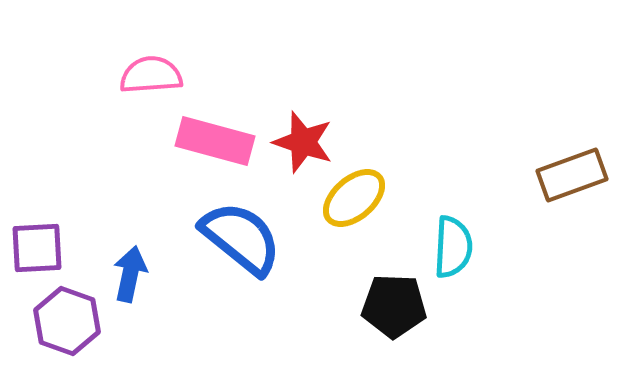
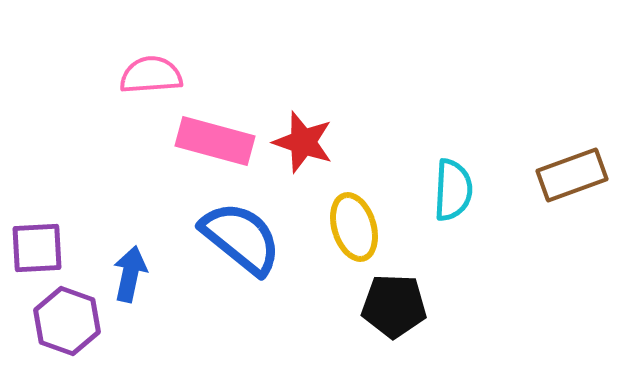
yellow ellipse: moved 29 px down; rotated 66 degrees counterclockwise
cyan semicircle: moved 57 px up
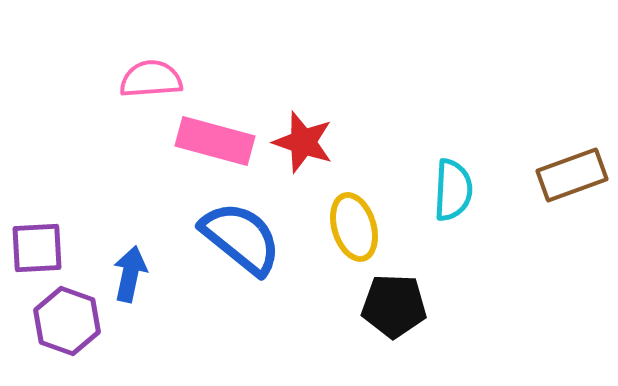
pink semicircle: moved 4 px down
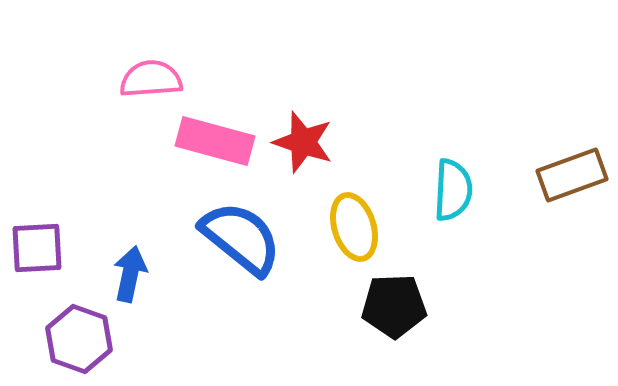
black pentagon: rotated 4 degrees counterclockwise
purple hexagon: moved 12 px right, 18 px down
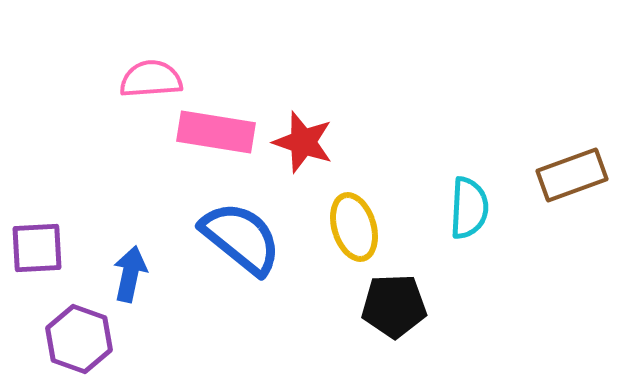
pink rectangle: moved 1 px right, 9 px up; rotated 6 degrees counterclockwise
cyan semicircle: moved 16 px right, 18 px down
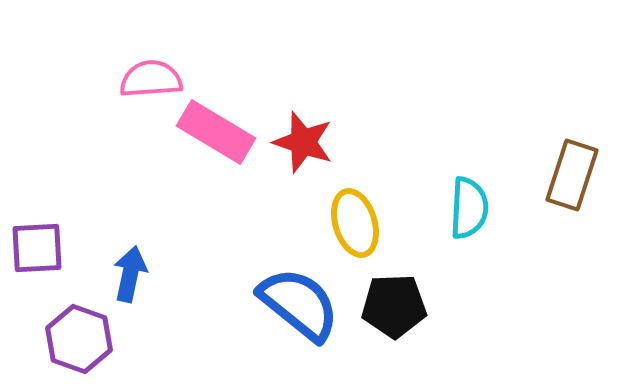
pink rectangle: rotated 22 degrees clockwise
brown rectangle: rotated 52 degrees counterclockwise
yellow ellipse: moved 1 px right, 4 px up
blue semicircle: moved 58 px right, 66 px down
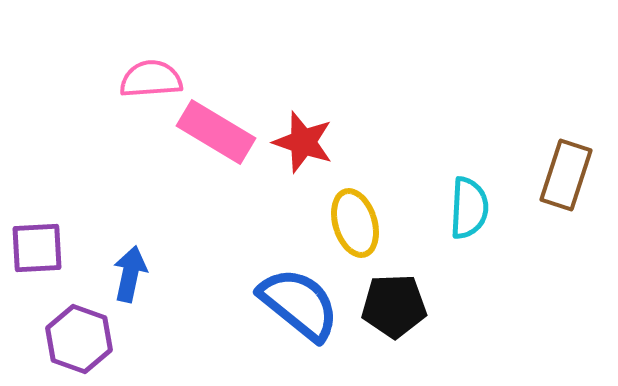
brown rectangle: moved 6 px left
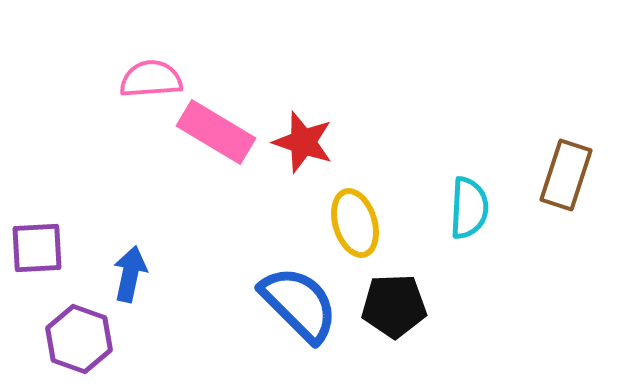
blue semicircle: rotated 6 degrees clockwise
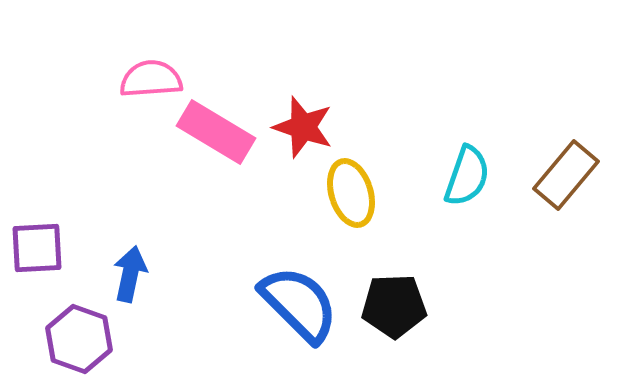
red star: moved 15 px up
brown rectangle: rotated 22 degrees clockwise
cyan semicircle: moved 2 px left, 32 px up; rotated 16 degrees clockwise
yellow ellipse: moved 4 px left, 30 px up
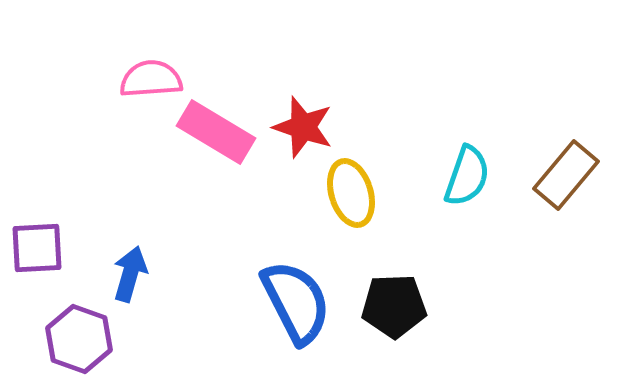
blue arrow: rotated 4 degrees clockwise
blue semicircle: moved 3 px left, 2 px up; rotated 18 degrees clockwise
